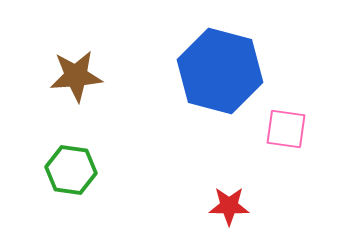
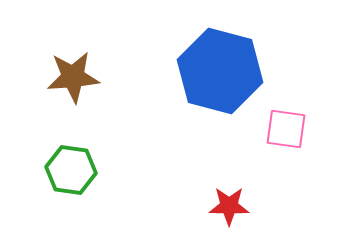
brown star: moved 3 px left, 1 px down
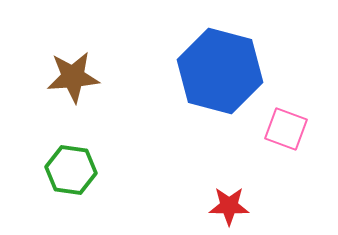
pink square: rotated 12 degrees clockwise
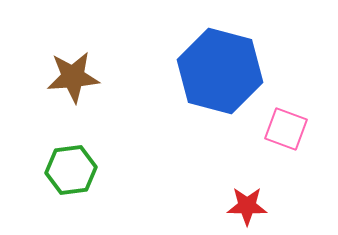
green hexagon: rotated 15 degrees counterclockwise
red star: moved 18 px right
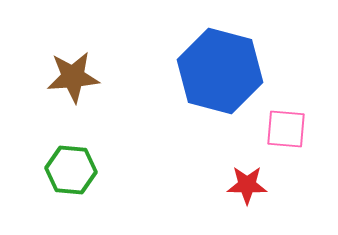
pink square: rotated 15 degrees counterclockwise
green hexagon: rotated 12 degrees clockwise
red star: moved 21 px up
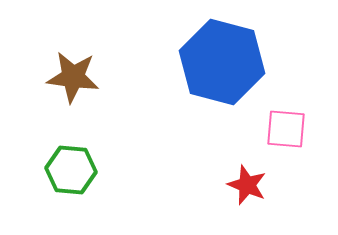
blue hexagon: moved 2 px right, 9 px up
brown star: rotated 12 degrees clockwise
red star: rotated 21 degrees clockwise
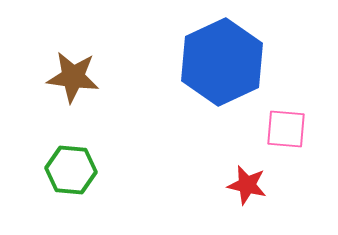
blue hexagon: rotated 20 degrees clockwise
red star: rotated 9 degrees counterclockwise
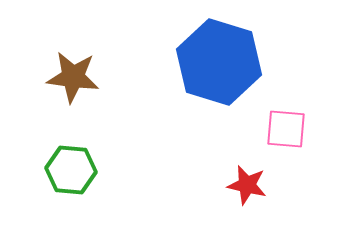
blue hexagon: moved 3 px left; rotated 18 degrees counterclockwise
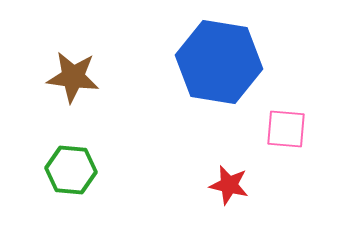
blue hexagon: rotated 8 degrees counterclockwise
red star: moved 18 px left
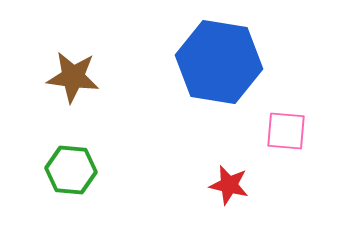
pink square: moved 2 px down
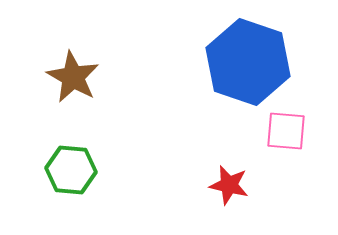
blue hexagon: moved 29 px right; rotated 10 degrees clockwise
brown star: rotated 22 degrees clockwise
